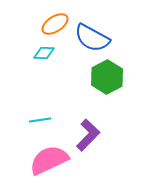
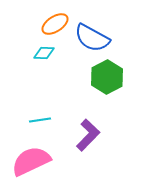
pink semicircle: moved 18 px left, 1 px down
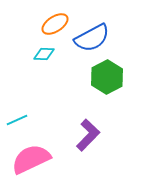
blue semicircle: rotated 57 degrees counterclockwise
cyan diamond: moved 1 px down
cyan line: moved 23 px left; rotated 15 degrees counterclockwise
pink semicircle: moved 2 px up
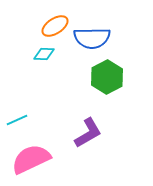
orange ellipse: moved 2 px down
blue semicircle: rotated 27 degrees clockwise
purple L-shape: moved 2 px up; rotated 16 degrees clockwise
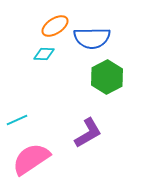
pink semicircle: rotated 9 degrees counterclockwise
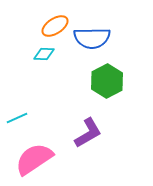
green hexagon: moved 4 px down
cyan line: moved 2 px up
pink semicircle: moved 3 px right
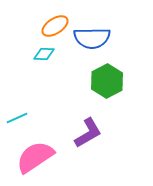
pink semicircle: moved 1 px right, 2 px up
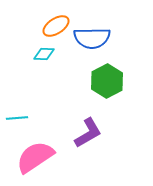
orange ellipse: moved 1 px right
cyan line: rotated 20 degrees clockwise
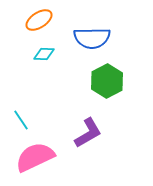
orange ellipse: moved 17 px left, 6 px up
cyan line: moved 4 px right, 2 px down; rotated 60 degrees clockwise
pink semicircle: rotated 9 degrees clockwise
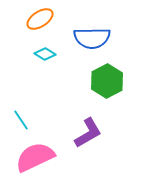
orange ellipse: moved 1 px right, 1 px up
cyan diamond: moved 1 px right; rotated 30 degrees clockwise
